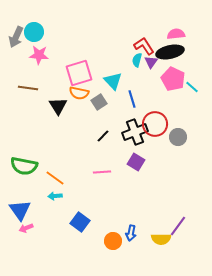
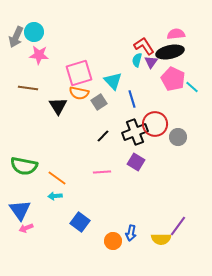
orange line: moved 2 px right
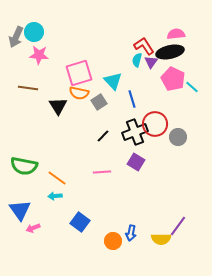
pink arrow: moved 7 px right
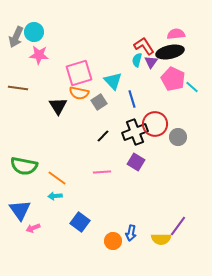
brown line: moved 10 px left
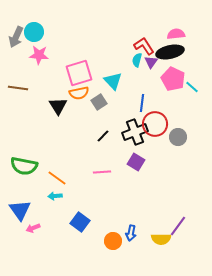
orange semicircle: rotated 24 degrees counterclockwise
blue line: moved 10 px right, 4 px down; rotated 24 degrees clockwise
